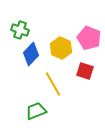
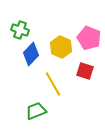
yellow hexagon: moved 1 px up
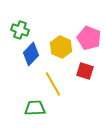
green trapezoid: moved 1 px left, 3 px up; rotated 20 degrees clockwise
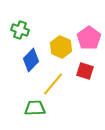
pink pentagon: rotated 15 degrees clockwise
blue diamond: moved 6 px down
yellow line: rotated 70 degrees clockwise
